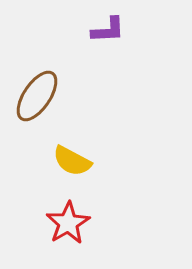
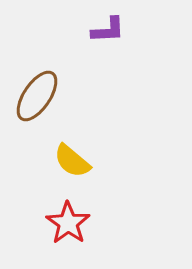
yellow semicircle: rotated 12 degrees clockwise
red star: rotated 6 degrees counterclockwise
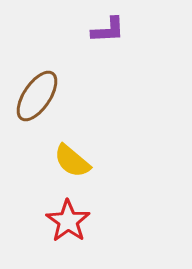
red star: moved 2 px up
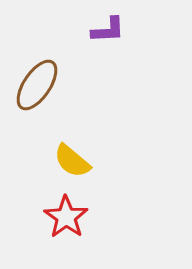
brown ellipse: moved 11 px up
red star: moved 2 px left, 4 px up
